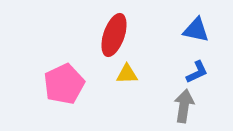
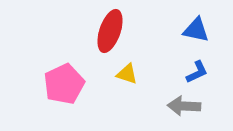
red ellipse: moved 4 px left, 4 px up
yellow triangle: rotated 20 degrees clockwise
gray arrow: rotated 96 degrees counterclockwise
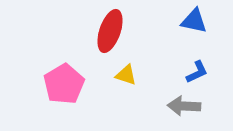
blue triangle: moved 2 px left, 9 px up
yellow triangle: moved 1 px left, 1 px down
pink pentagon: rotated 6 degrees counterclockwise
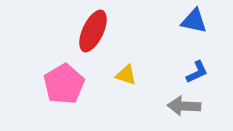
red ellipse: moved 17 px left; rotated 6 degrees clockwise
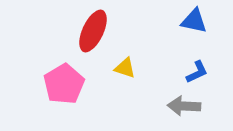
yellow triangle: moved 1 px left, 7 px up
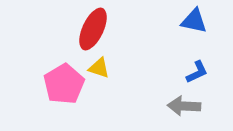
red ellipse: moved 2 px up
yellow triangle: moved 26 px left
